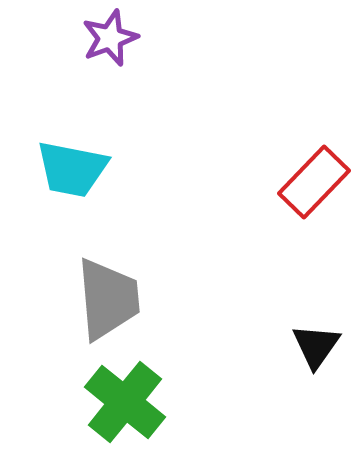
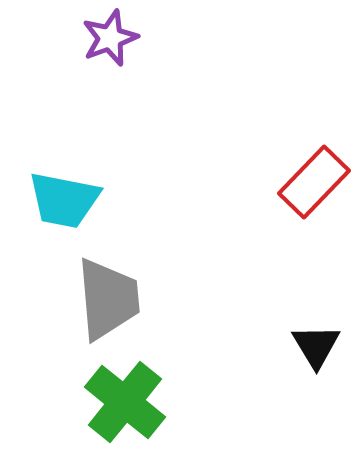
cyan trapezoid: moved 8 px left, 31 px down
black triangle: rotated 6 degrees counterclockwise
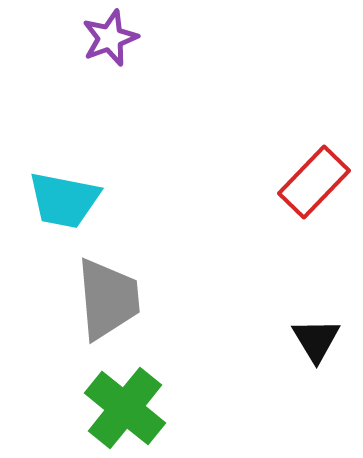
black triangle: moved 6 px up
green cross: moved 6 px down
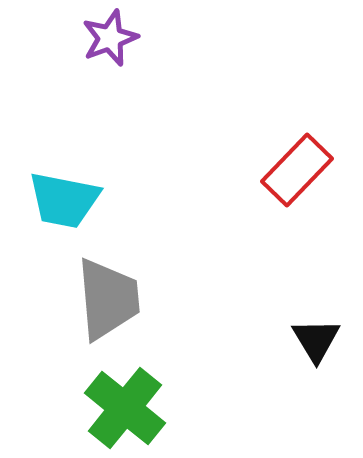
red rectangle: moved 17 px left, 12 px up
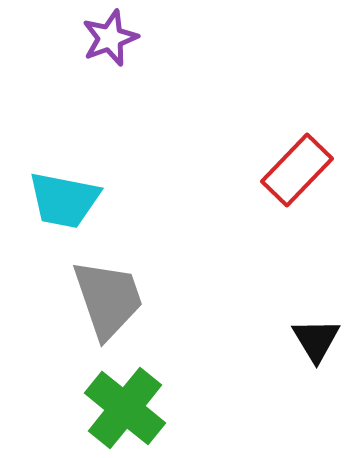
gray trapezoid: rotated 14 degrees counterclockwise
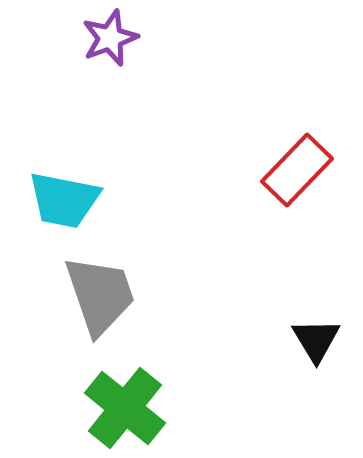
gray trapezoid: moved 8 px left, 4 px up
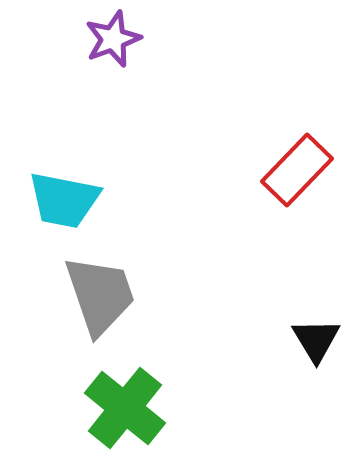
purple star: moved 3 px right, 1 px down
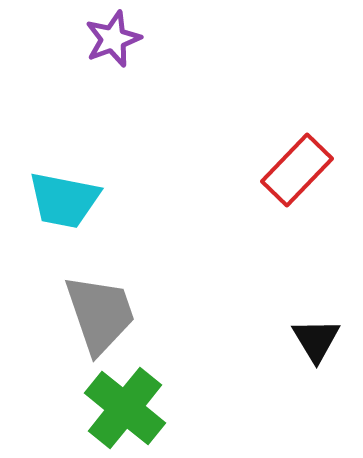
gray trapezoid: moved 19 px down
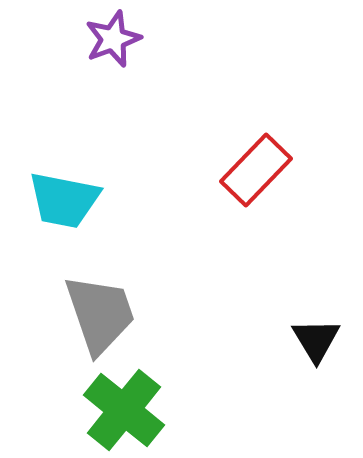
red rectangle: moved 41 px left
green cross: moved 1 px left, 2 px down
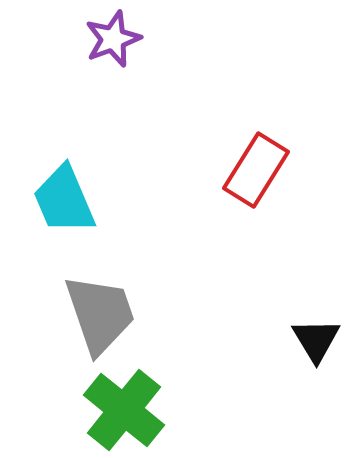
red rectangle: rotated 12 degrees counterclockwise
cyan trapezoid: rotated 56 degrees clockwise
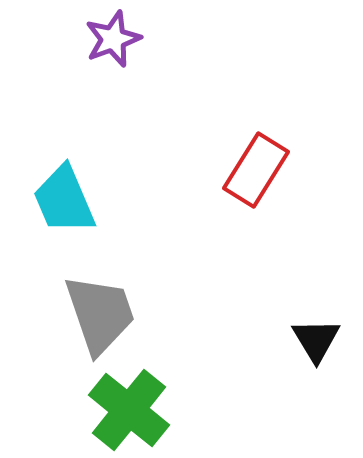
green cross: moved 5 px right
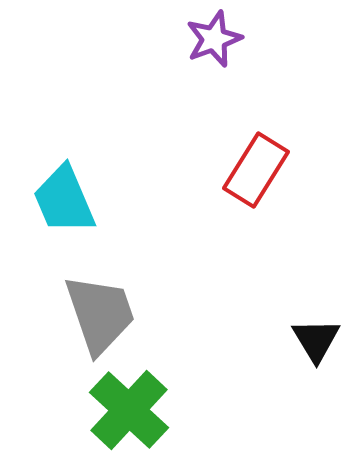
purple star: moved 101 px right
green cross: rotated 4 degrees clockwise
